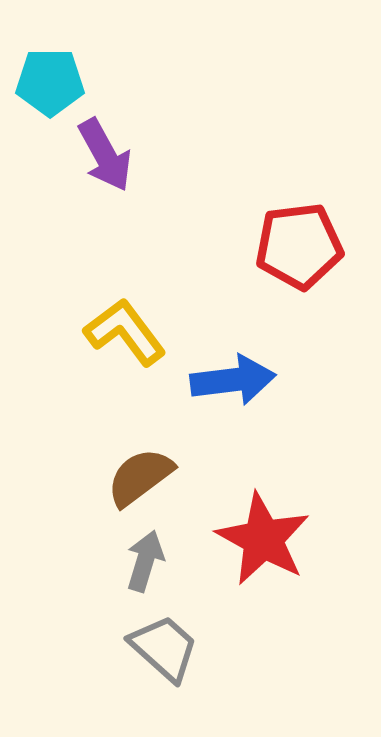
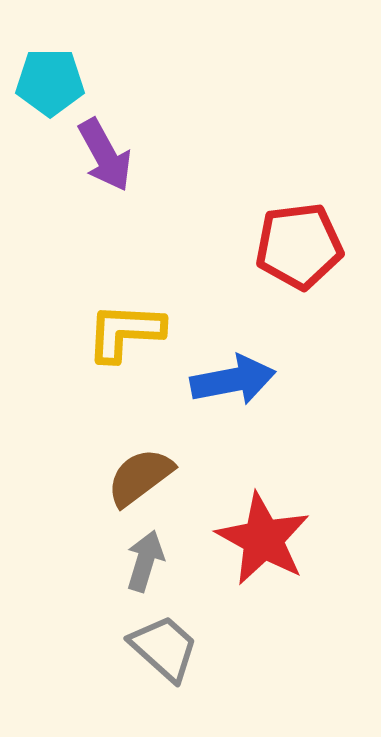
yellow L-shape: rotated 50 degrees counterclockwise
blue arrow: rotated 4 degrees counterclockwise
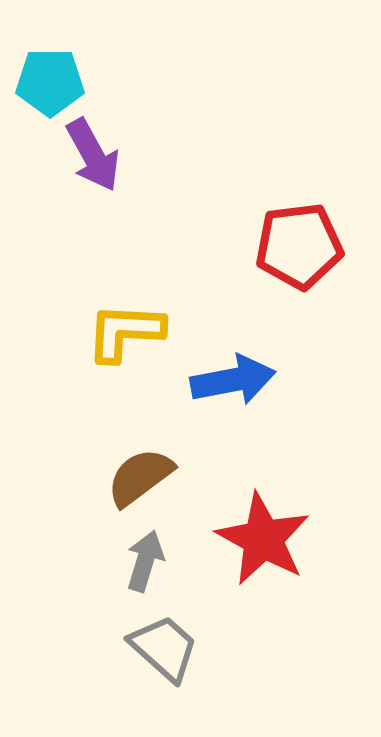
purple arrow: moved 12 px left
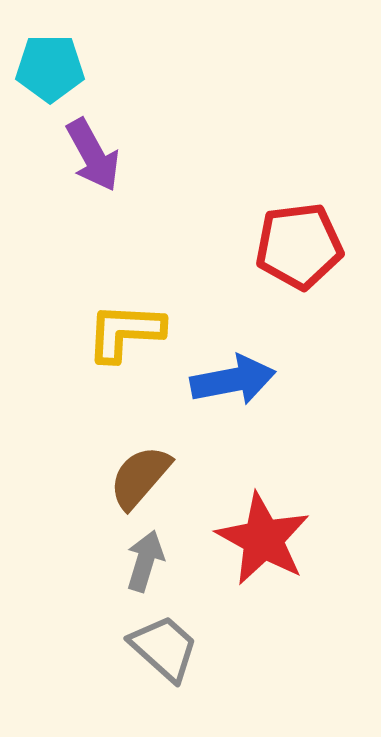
cyan pentagon: moved 14 px up
brown semicircle: rotated 12 degrees counterclockwise
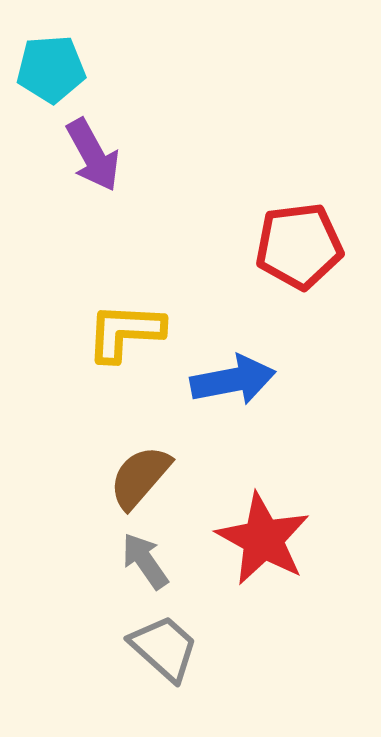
cyan pentagon: moved 1 px right, 1 px down; rotated 4 degrees counterclockwise
gray arrow: rotated 52 degrees counterclockwise
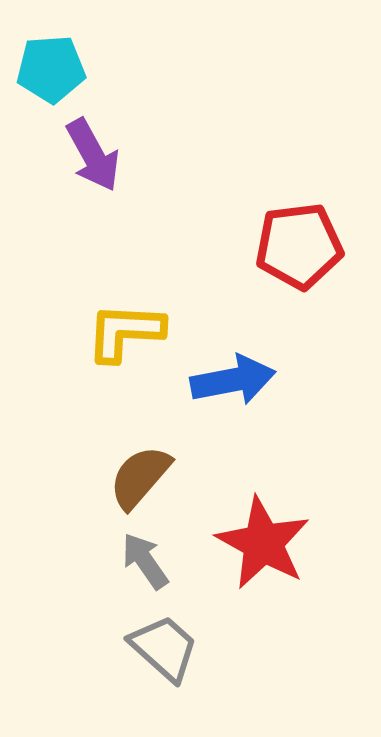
red star: moved 4 px down
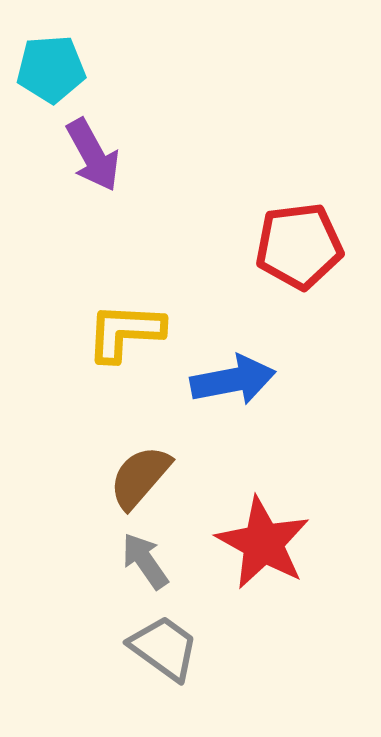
gray trapezoid: rotated 6 degrees counterclockwise
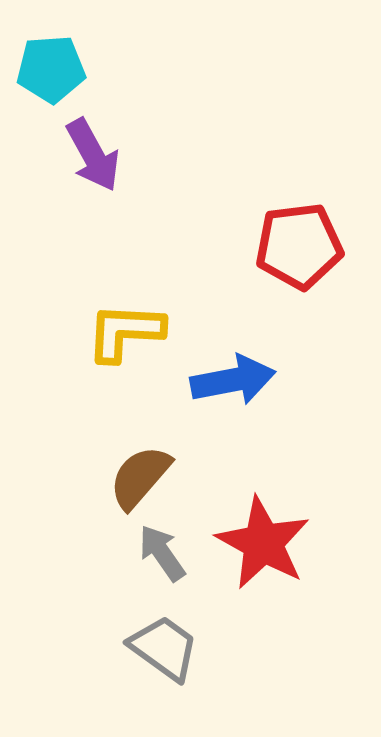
gray arrow: moved 17 px right, 8 px up
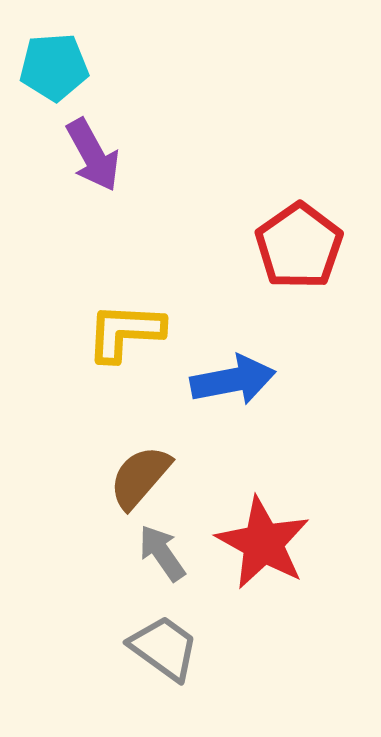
cyan pentagon: moved 3 px right, 2 px up
red pentagon: rotated 28 degrees counterclockwise
